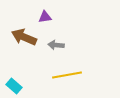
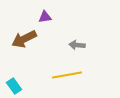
brown arrow: moved 2 px down; rotated 50 degrees counterclockwise
gray arrow: moved 21 px right
cyan rectangle: rotated 14 degrees clockwise
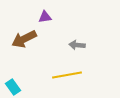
cyan rectangle: moved 1 px left, 1 px down
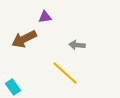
yellow line: moved 2 px left, 2 px up; rotated 52 degrees clockwise
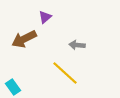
purple triangle: rotated 32 degrees counterclockwise
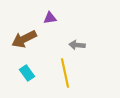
purple triangle: moved 5 px right, 1 px down; rotated 32 degrees clockwise
yellow line: rotated 36 degrees clockwise
cyan rectangle: moved 14 px right, 14 px up
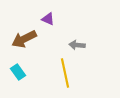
purple triangle: moved 2 px left, 1 px down; rotated 32 degrees clockwise
cyan rectangle: moved 9 px left, 1 px up
